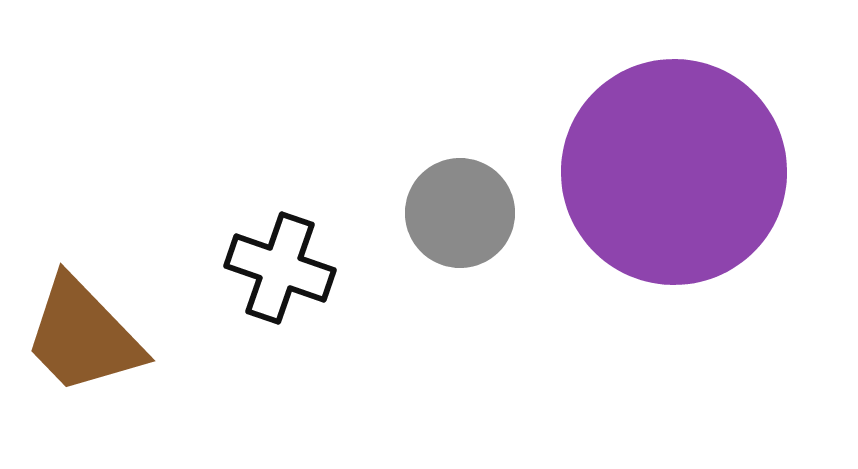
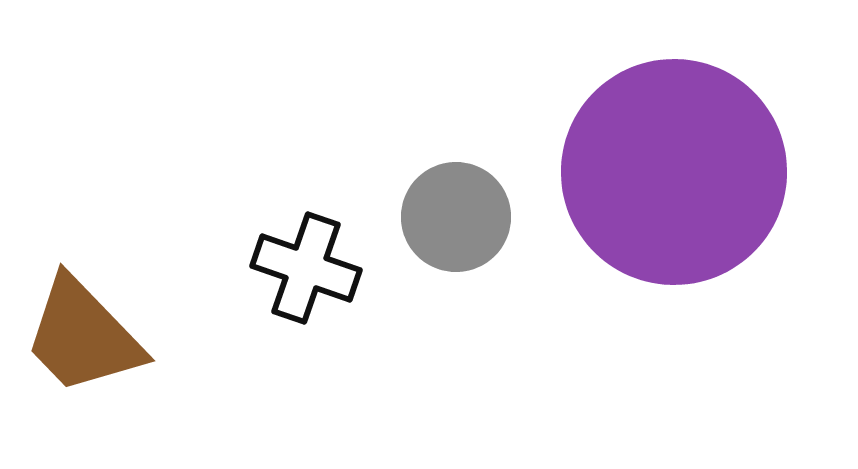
gray circle: moved 4 px left, 4 px down
black cross: moved 26 px right
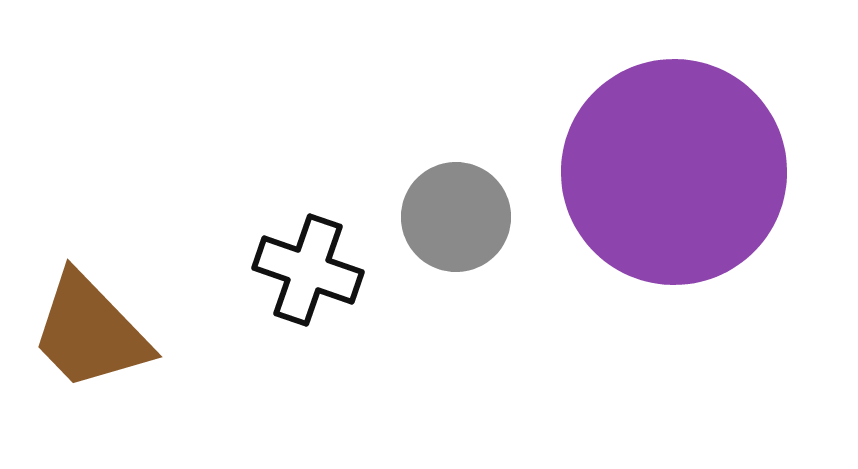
black cross: moved 2 px right, 2 px down
brown trapezoid: moved 7 px right, 4 px up
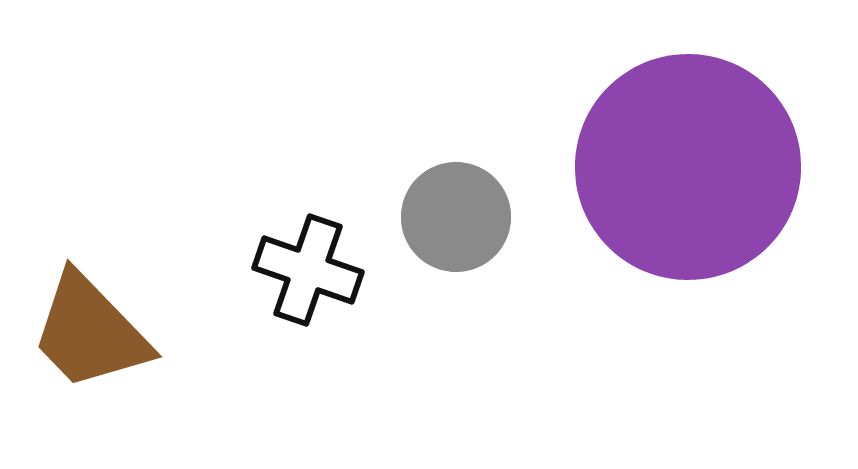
purple circle: moved 14 px right, 5 px up
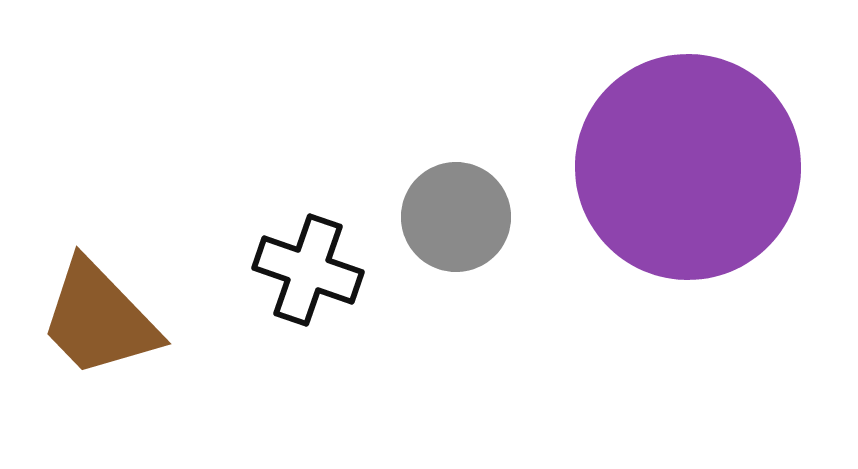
brown trapezoid: moved 9 px right, 13 px up
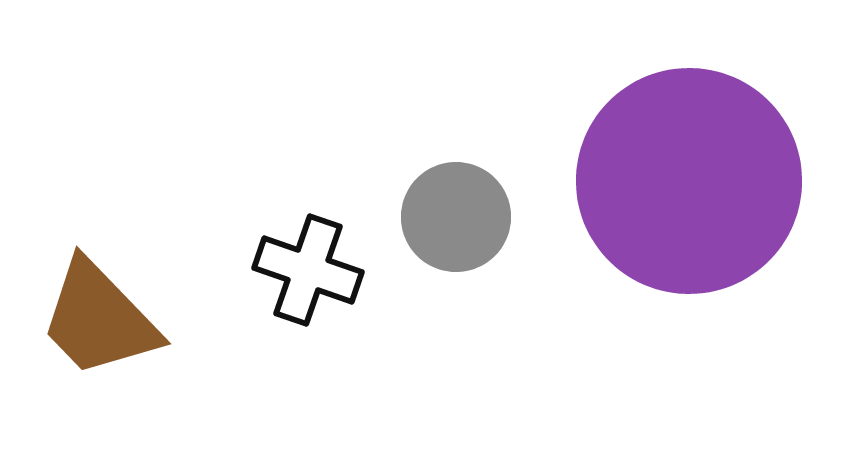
purple circle: moved 1 px right, 14 px down
